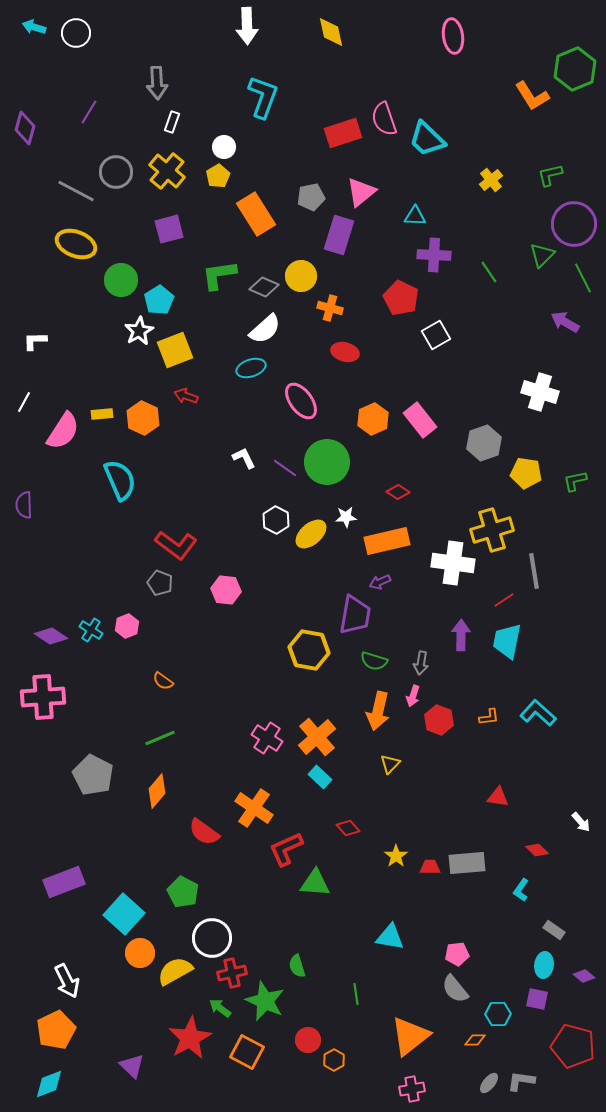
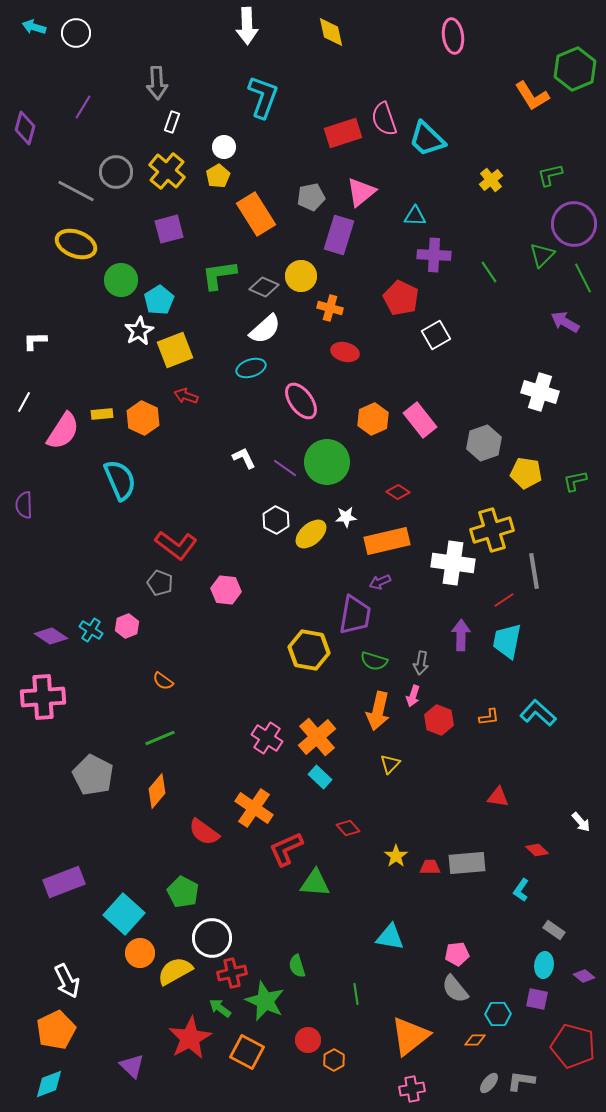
purple line at (89, 112): moved 6 px left, 5 px up
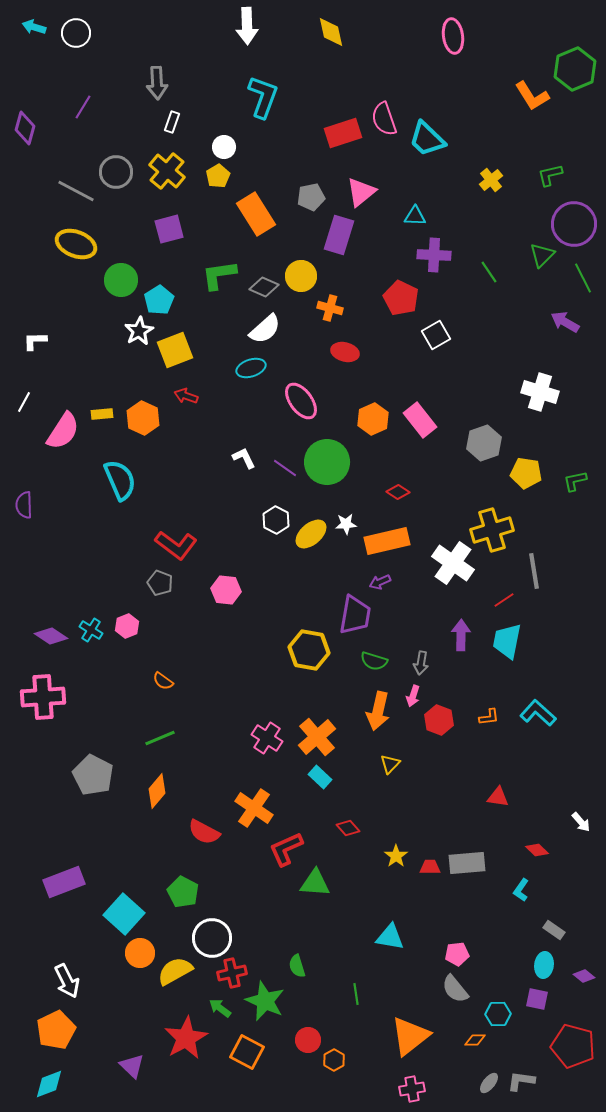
white star at (346, 517): moved 7 px down
white cross at (453, 563): rotated 27 degrees clockwise
red semicircle at (204, 832): rotated 8 degrees counterclockwise
red star at (190, 1038): moved 4 px left
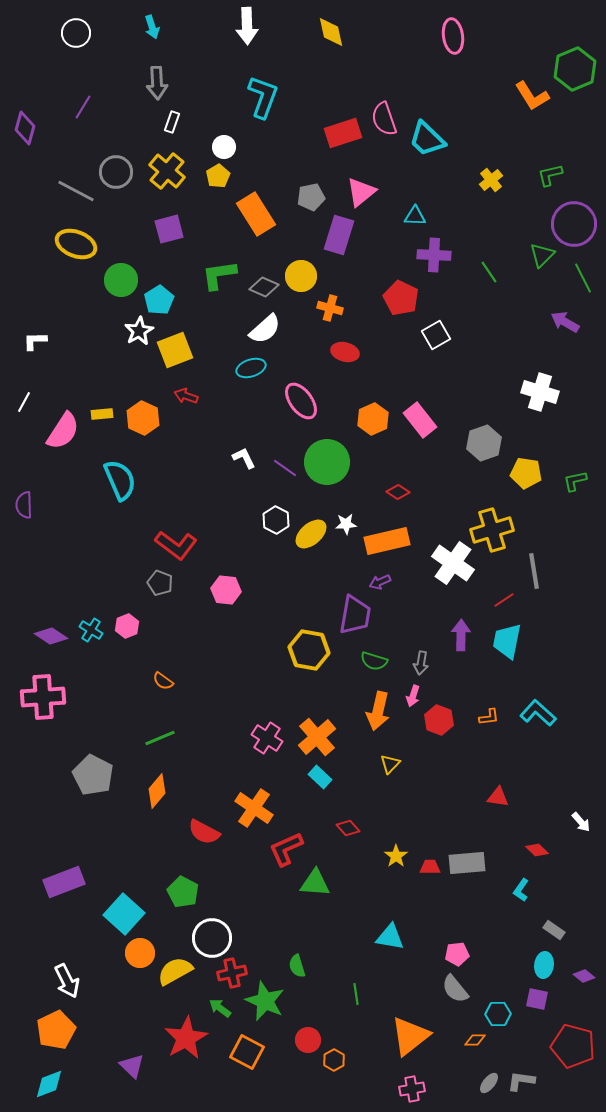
cyan arrow at (34, 27): moved 118 px right; rotated 125 degrees counterclockwise
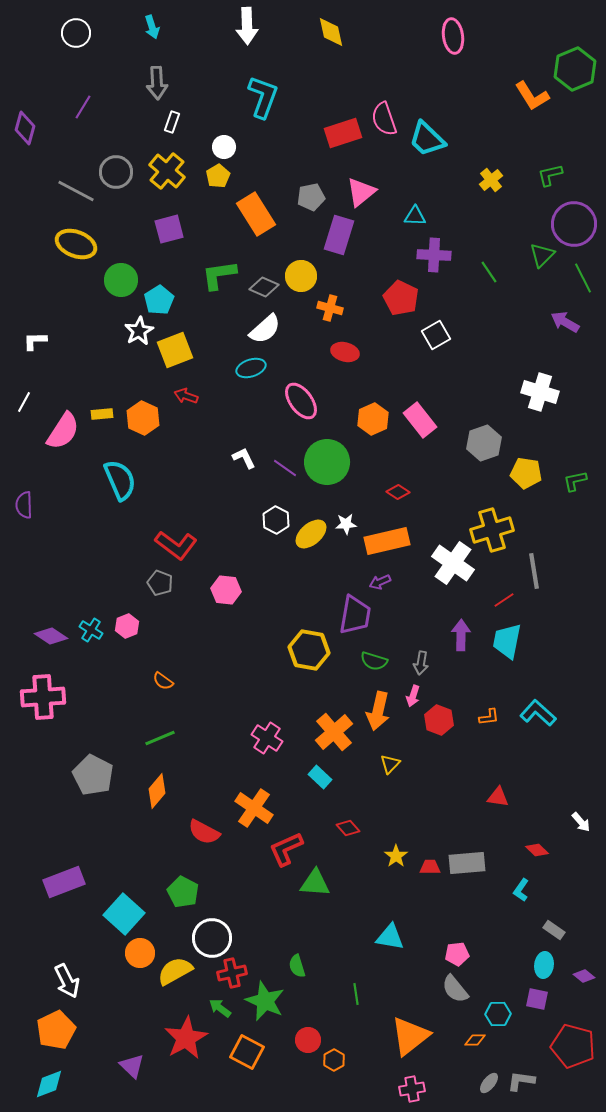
orange cross at (317, 737): moved 17 px right, 5 px up
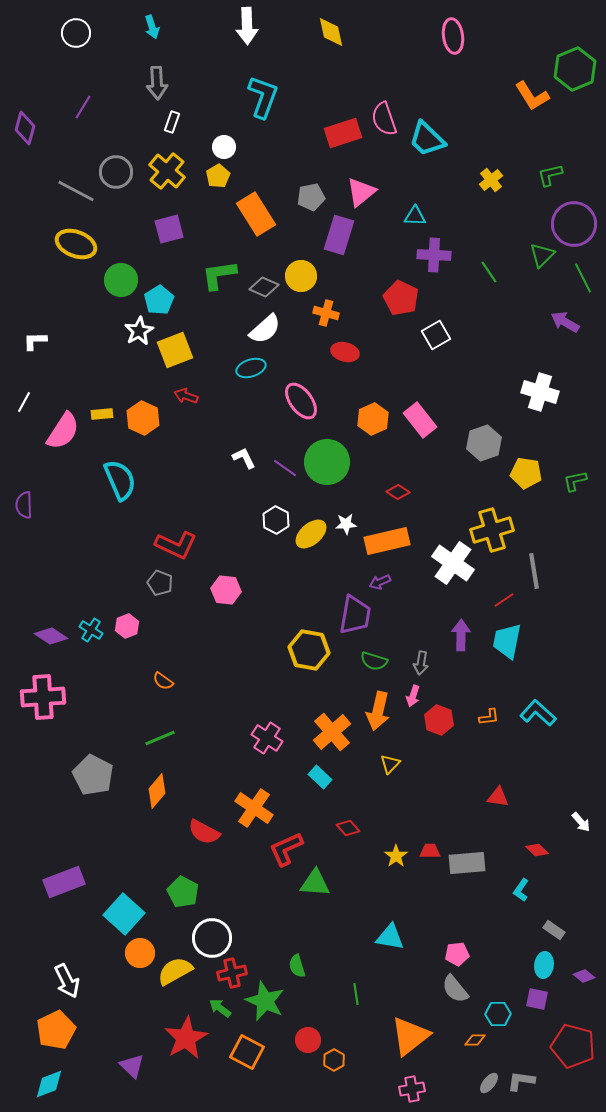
orange cross at (330, 308): moved 4 px left, 5 px down
red L-shape at (176, 545): rotated 12 degrees counterclockwise
orange cross at (334, 732): moved 2 px left
red trapezoid at (430, 867): moved 16 px up
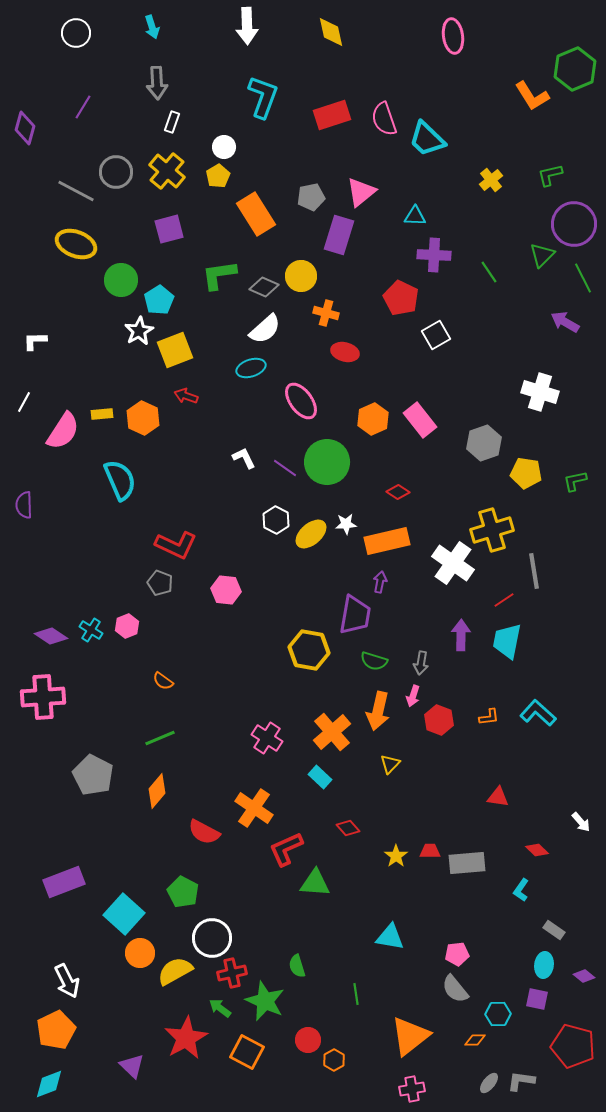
red rectangle at (343, 133): moved 11 px left, 18 px up
purple arrow at (380, 582): rotated 125 degrees clockwise
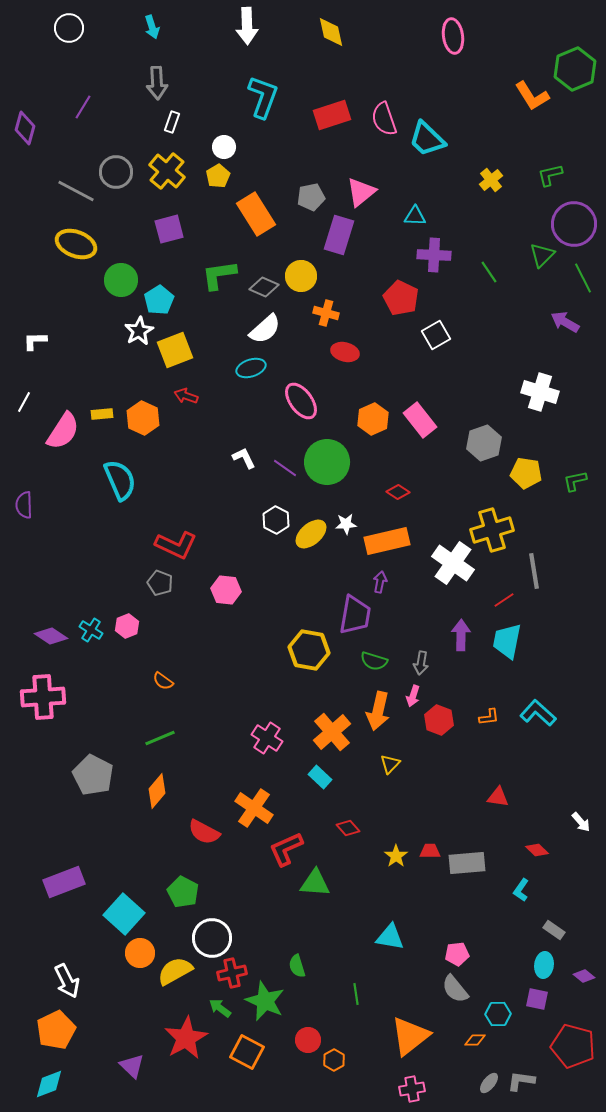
white circle at (76, 33): moved 7 px left, 5 px up
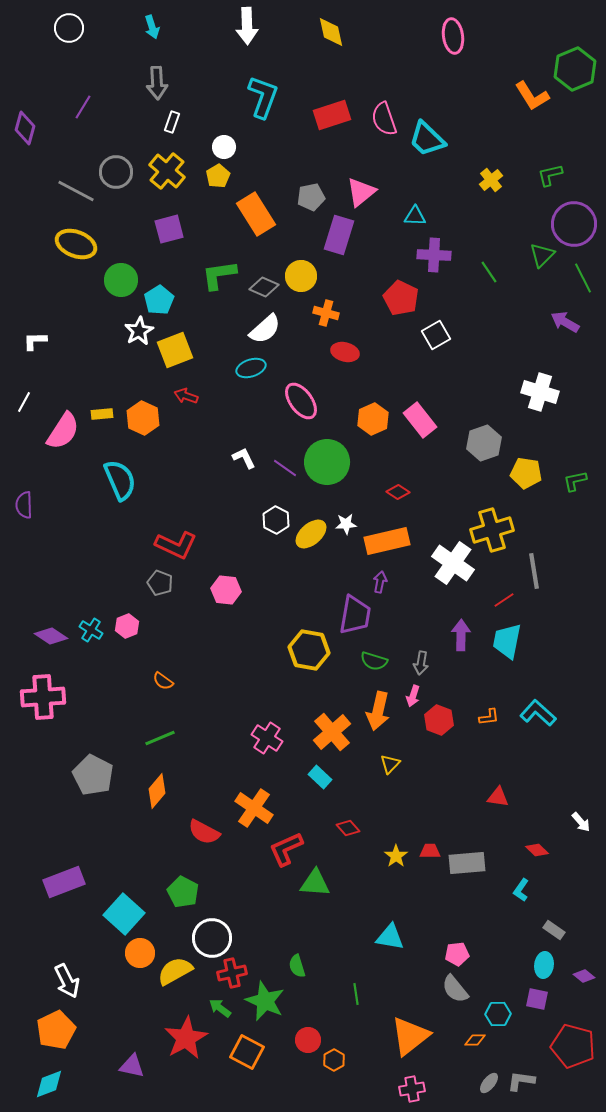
purple triangle at (132, 1066): rotated 32 degrees counterclockwise
